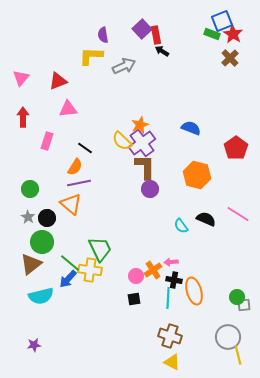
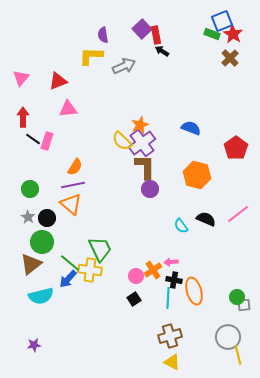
black line at (85, 148): moved 52 px left, 9 px up
purple line at (79, 183): moved 6 px left, 2 px down
pink line at (238, 214): rotated 70 degrees counterclockwise
black square at (134, 299): rotated 24 degrees counterclockwise
brown cross at (170, 336): rotated 35 degrees counterclockwise
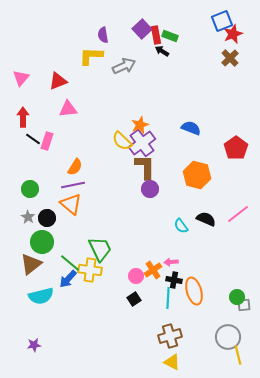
green rectangle at (212, 34): moved 42 px left, 2 px down
red star at (233, 34): rotated 18 degrees clockwise
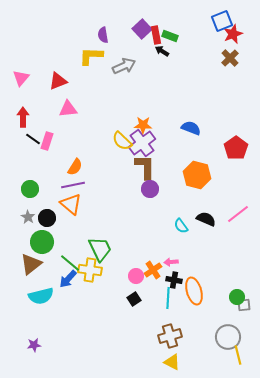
orange star at (140, 125): moved 3 px right; rotated 24 degrees clockwise
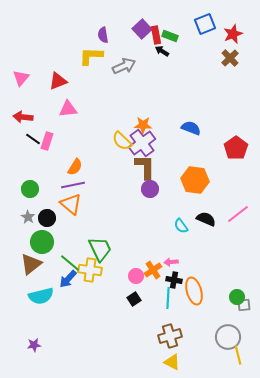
blue square at (222, 21): moved 17 px left, 3 px down
red arrow at (23, 117): rotated 84 degrees counterclockwise
orange hexagon at (197, 175): moved 2 px left, 5 px down; rotated 8 degrees counterclockwise
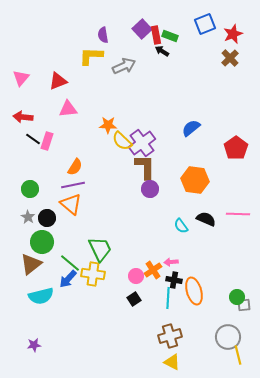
orange star at (143, 125): moved 35 px left
blue semicircle at (191, 128): rotated 60 degrees counterclockwise
pink line at (238, 214): rotated 40 degrees clockwise
yellow cross at (90, 270): moved 3 px right, 4 px down
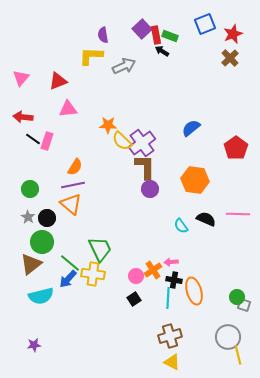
gray square at (244, 305): rotated 24 degrees clockwise
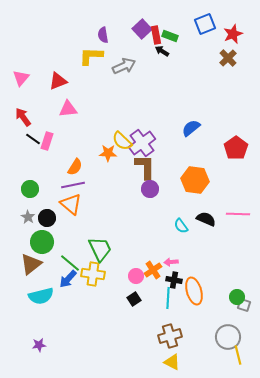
brown cross at (230, 58): moved 2 px left
red arrow at (23, 117): rotated 48 degrees clockwise
orange star at (108, 125): moved 28 px down
purple star at (34, 345): moved 5 px right
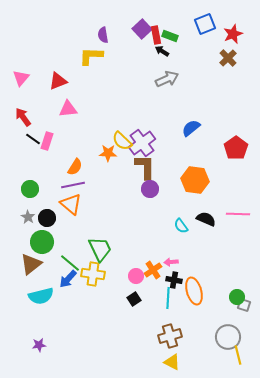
gray arrow at (124, 66): moved 43 px right, 13 px down
